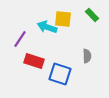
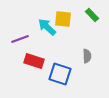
cyan arrow: rotated 24 degrees clockwise
purple line: rotated 36 degrees clockwise
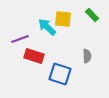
red rectangle: moved 5 px up
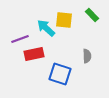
yellow square: moved 1 px right, 1 px down
cyan arrow: moved 1 px left, 1 px down
red rectangle: moved 2 px up; rotated 30 degrees counterclockwise
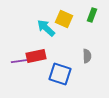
green rectangle: rotated 64 degrees clockwise
yellow square: moved 1 px up; rotated 18 degrees clockwise
purple line: moved 22 px down; rotated 12 degrees clockwise
red rectangle: moved 2 px right, 2 px down
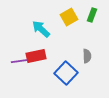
yellow square: moved 5 px right, 2 px up; rotated 36 degrees clockwise
cyan arrow: moved 5 px left, 1 px down
blue square: moved 6 px right, 1 px up; rotated 25 degrees clockwise
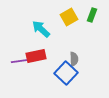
gray semicircle: moved 13 px left, 3 px down
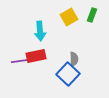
cyan arrow: moved 1 px left, 2 px down; rotated 138 degrees counterclockwise
blue square: moved 2 px right, 1 px down
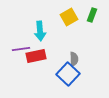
purple line: moved 1 px right, 12 px up
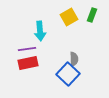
purple line: moved 6 px right
red rectangle: moved 8 px left, 7 px down
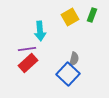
yellow square: moved 1 px right
gray semicircle: rotated 16 degrees clockwise
red rectangle: rotated 30 degrees counterclockwise
